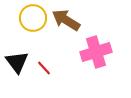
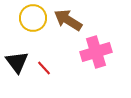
brown arrow: moved 2 px right
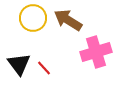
black triangle: moved 2 px right, 2 px down
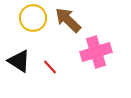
brown arrow: rotated 12 degrees clockwise
black triangle: moved 3 px up; rotated 20 degrees counterclockwise
red line: moved 6 px right, 1 px up
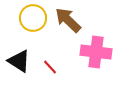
pink cross: rotated 24 degrees clockwise
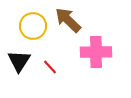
yellow circle: moved 8 px down
pink cross: rotated 8 degrees counterclockwise
black triangle: rotated 30 degrees clockwise
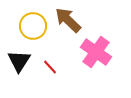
pink cross: rotated 36 degrees clockwise
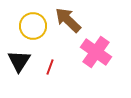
red line: rotated 63 degrees clockwise
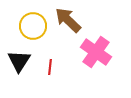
red line: rotated 14 degrees counterclockwise
